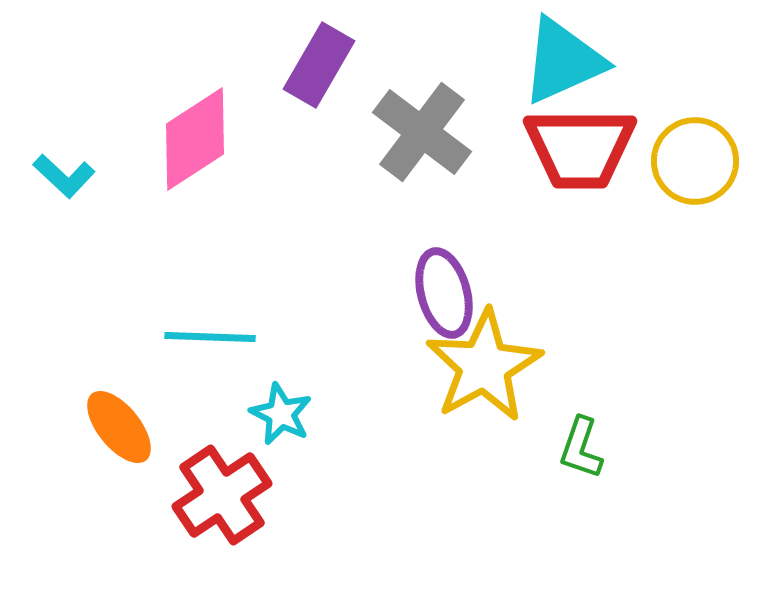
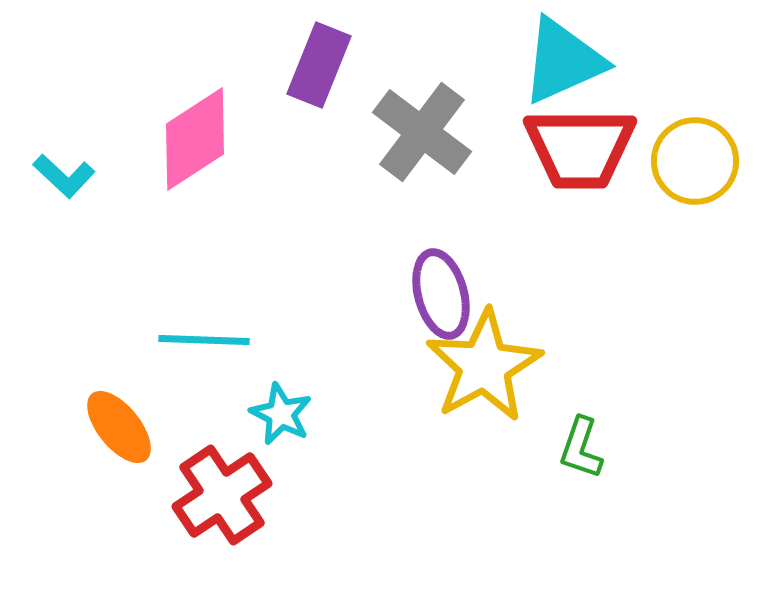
purple rectangle: rotated 8 degrees counterclockwise
purple ellipse: moved 3 px left, 1 px down
cyan line: moved 6 px left, 3 px down
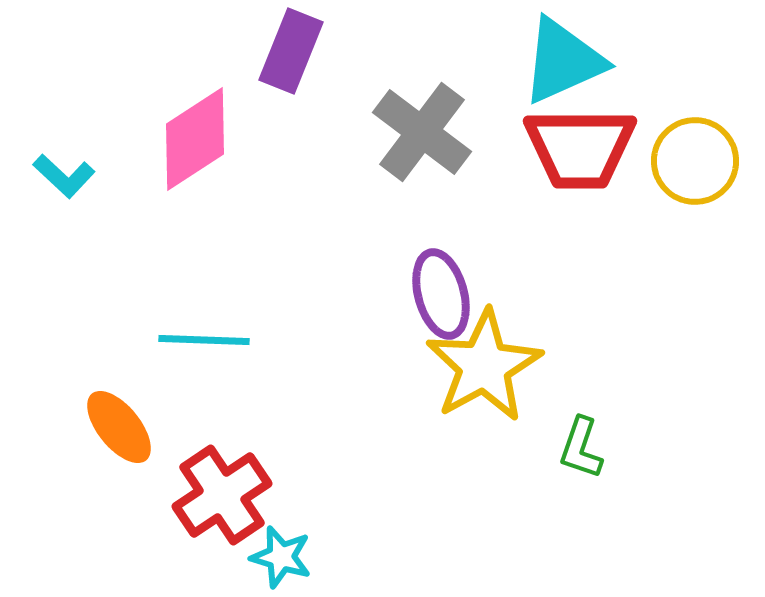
purple rectangle: moved 28 px left, 14 px up
cyan star: moved 143 px down; rotated 10 degrees counterclockwise
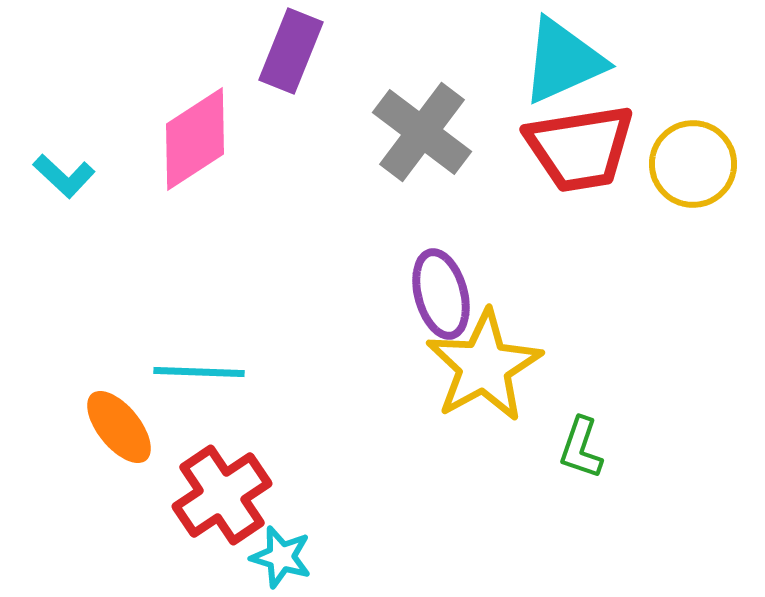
red trapezoid: rotated 9 degrees counterclockwise
yellow circle: moved 2 px left, 3 px down
cyan line: moved 5 px left, 32 px down
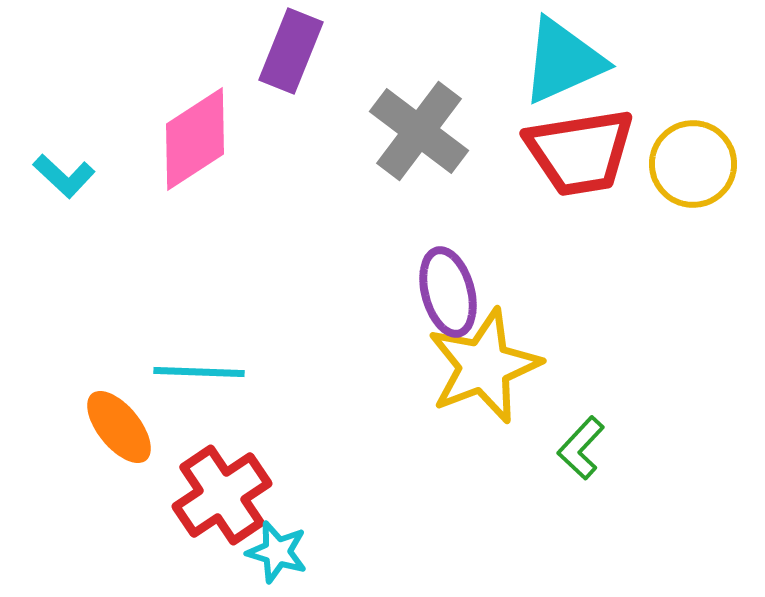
gray cross: moved 3 px left, 1 px up
red trapezoid: moved 4 px down
purple ellipse: moved 7 px right, 2 px up
yellow star: rotated 8 degrees clockwise
green L-shape: rotated 24 degrees clockwise
cyan star: moved 4 px left, 5 px up
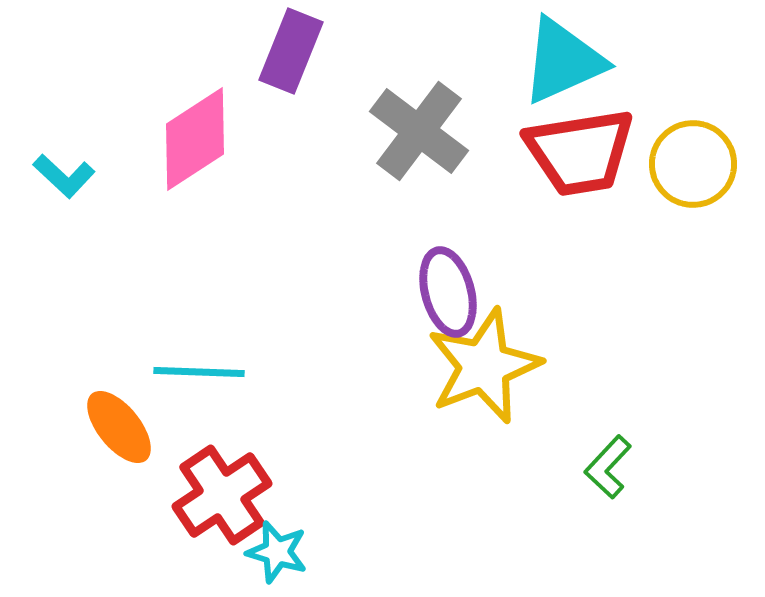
green L-shape: moved 27 px right, 19 px down
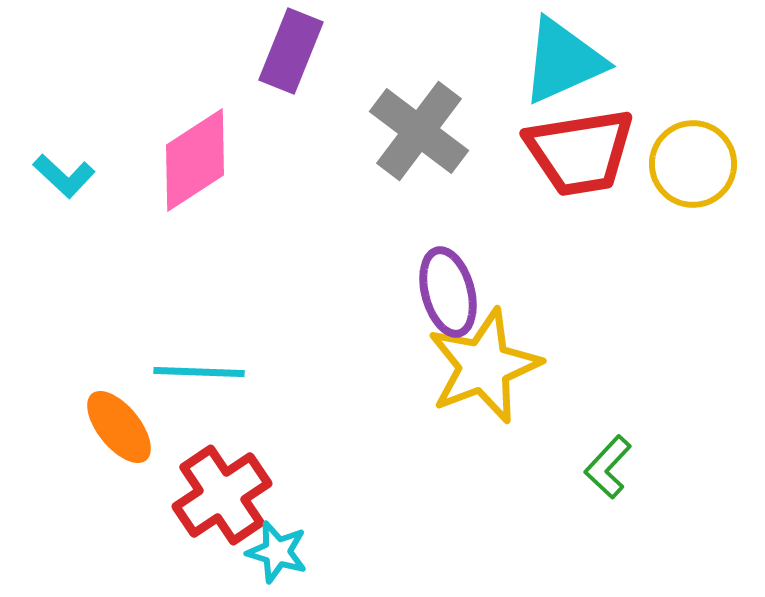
pink diamond: moved 21 px down
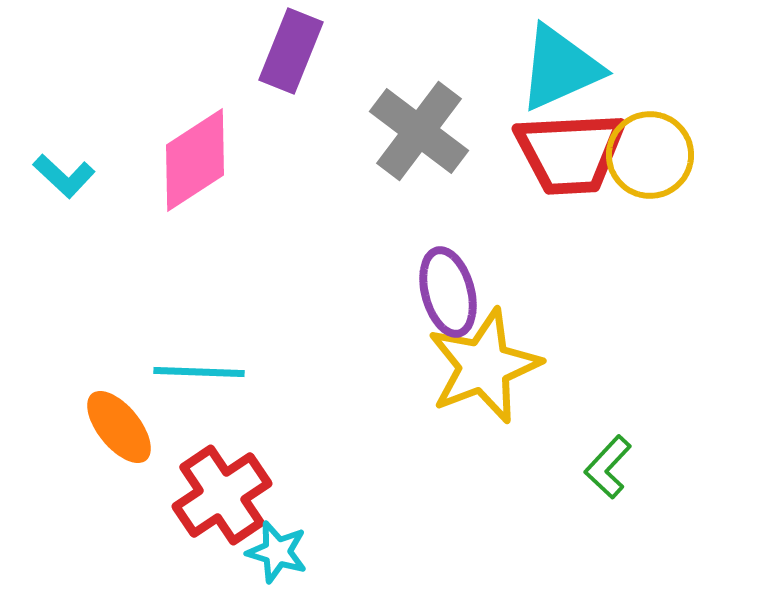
cyan triangle: moved 3 px left, 7 px down
red trapezoid: moved 10 px left, 1 px down; rotated 6 degrees clockwise
yellow circle: moved 43 px left, 9 px up
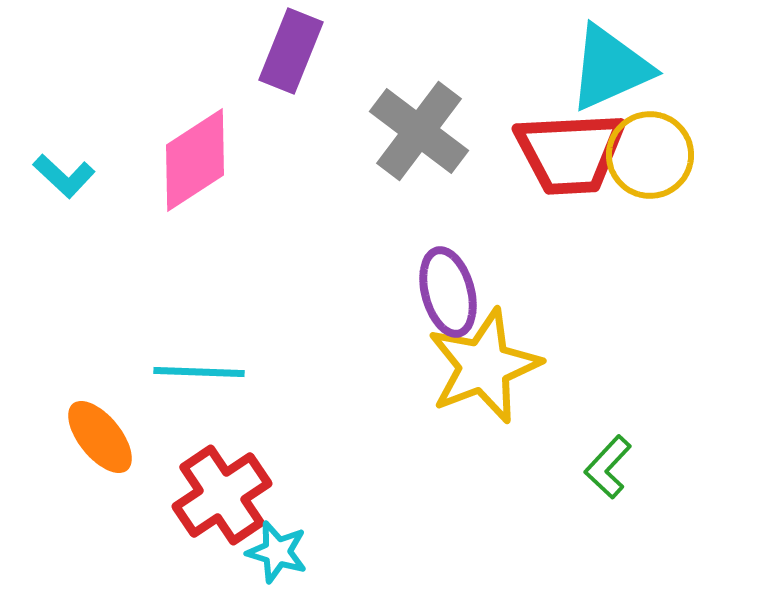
cyan triangle: moved 50 px right
orange ellipse: moved 19 px left, 10 px down
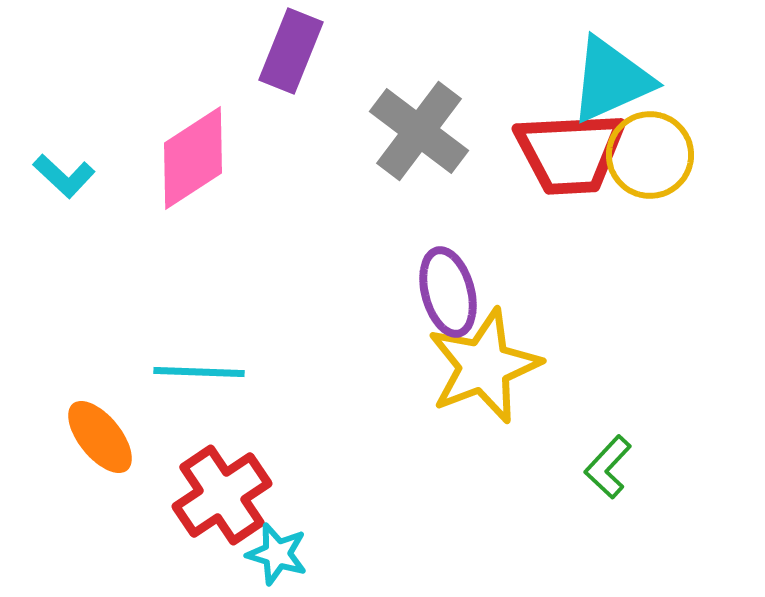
cyan triangle: moved 1 px right, 12 px down
pink diamond: moved 2 px left, 2 px up
cyan star: moved 2 px down
